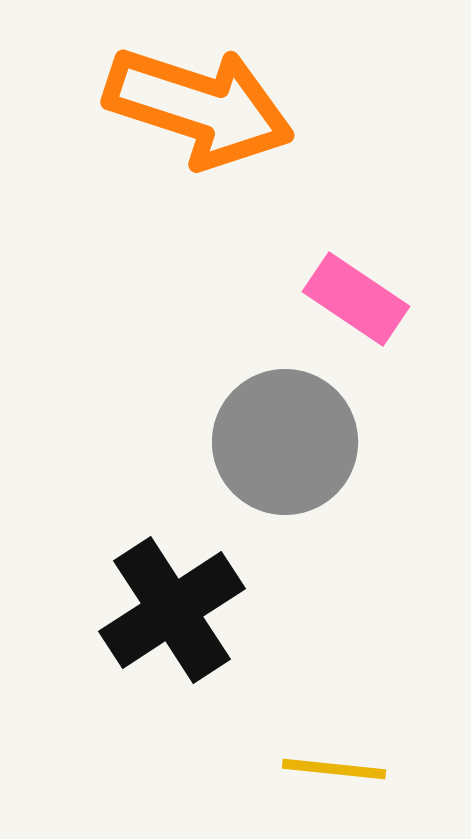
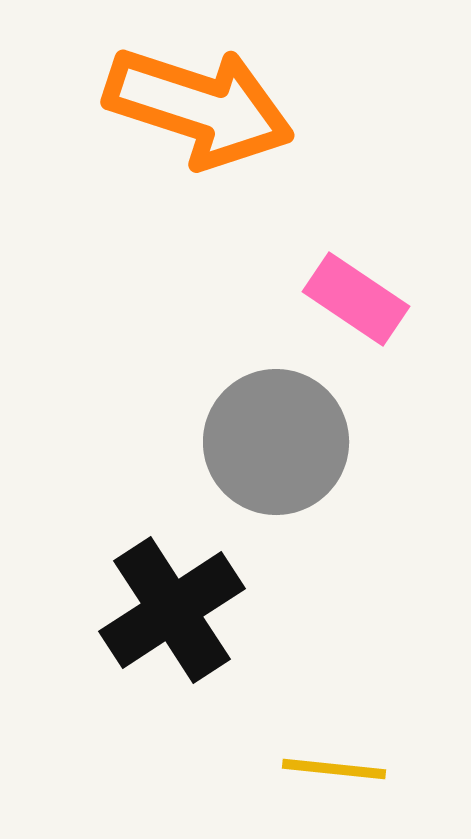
gray circle: moved 9 px left
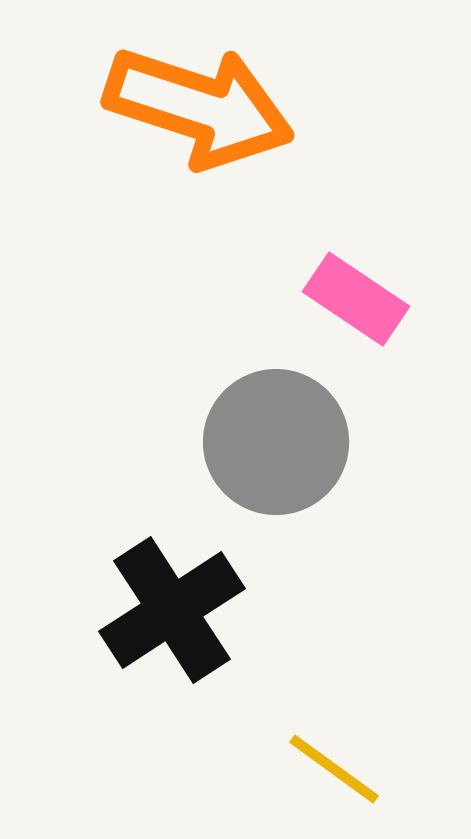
yellow line: rotated 30 degrees clockwise
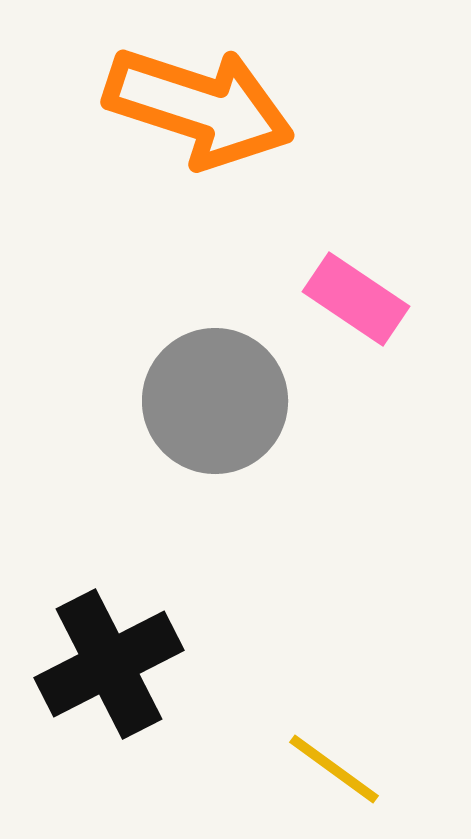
gray circle: moved 61 px left, 41 px up
black cross: moved 63 px left, 54 px down; rotated 6 degrees clockwise
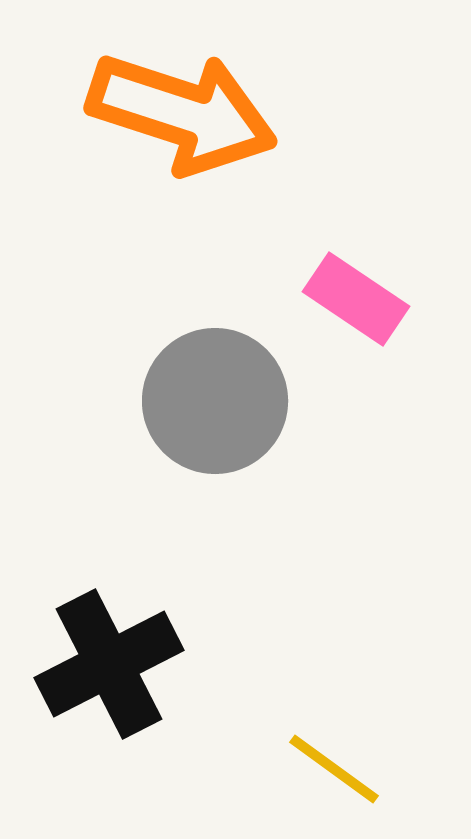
orange arrow: moved 17 px left, 6 px down
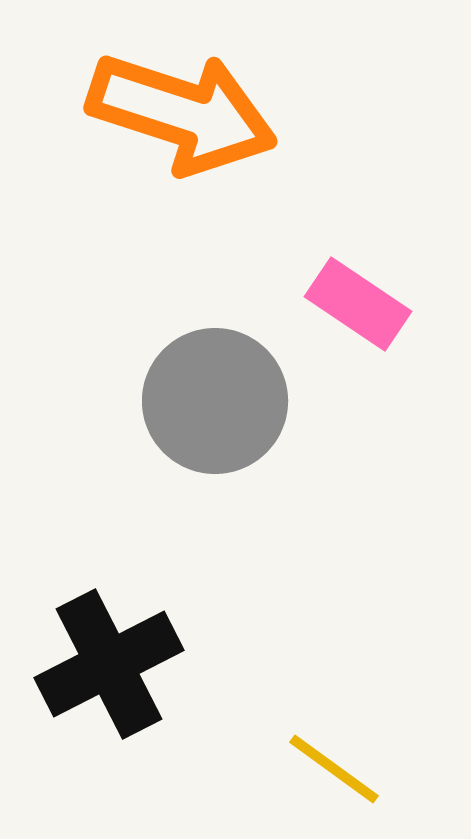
pink rectangle: moved 2 px right, 5 px down
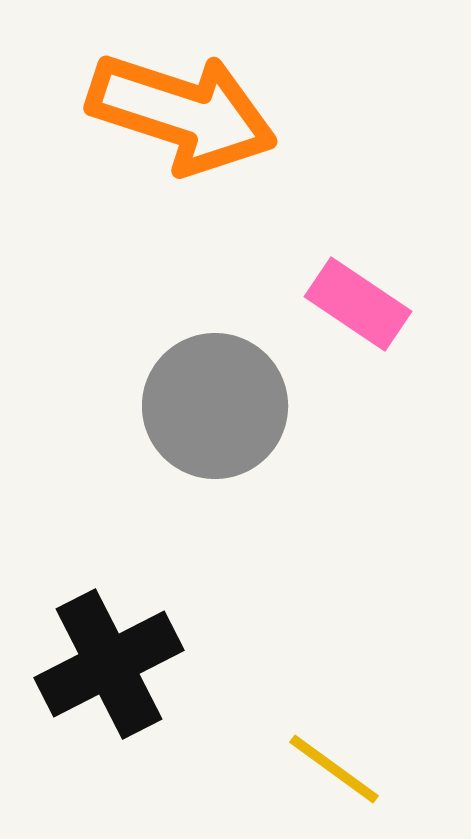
gray circle: moved 5 px down
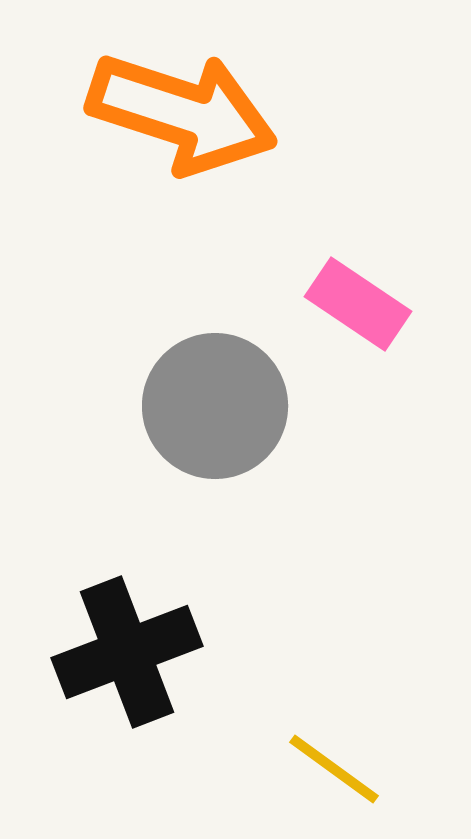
black cross: moved 18 px right, 12 px up; rotated 6 degrees clockwise
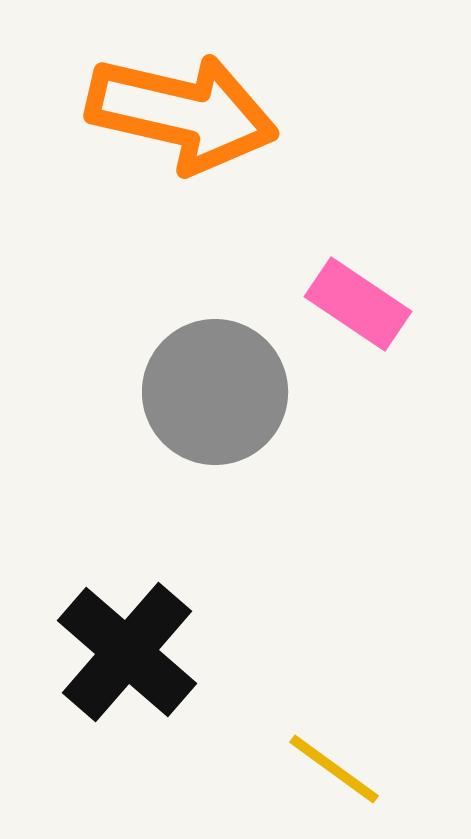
orange arrow: rotated 5 degrees counterclockwise
gray circle: moved 14 px up
black cross: rotated 28 degrees counterclockwise
